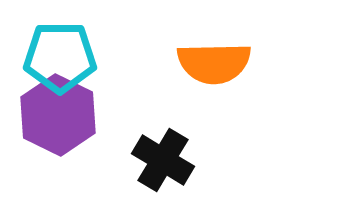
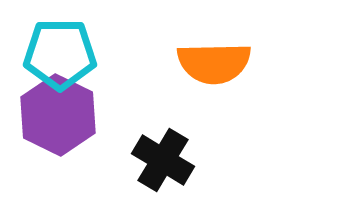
cyan pentagon: moved 3 px up
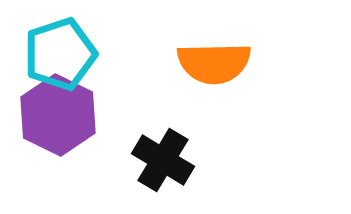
cyan pentagon: rotated 18 degrees counterclockwise
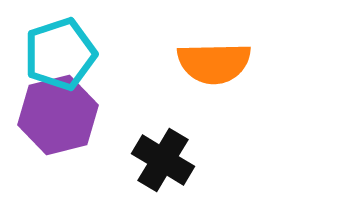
purple hexagon: rotated 20 degrees clockwise
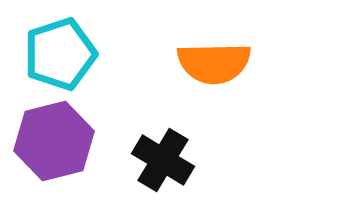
purple hexagon: moved 4 px left, 26 px down
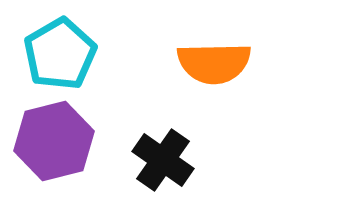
cyan pentagon: rotated 12 degrees counterclockwise
black cross: rotated 4 degrees clockwise
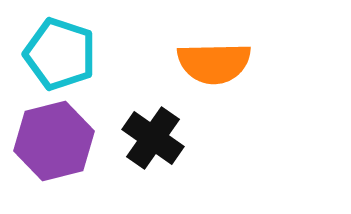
cyan pentagon: rotated 24 degrees counterclockwise
black cross: moved 10 px left, 22 px up
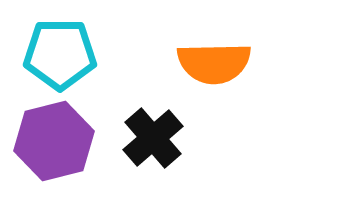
cyan pentagon: rotated 18 degrees counterclockwise
black cross: rotated 14 degrees clockwise
